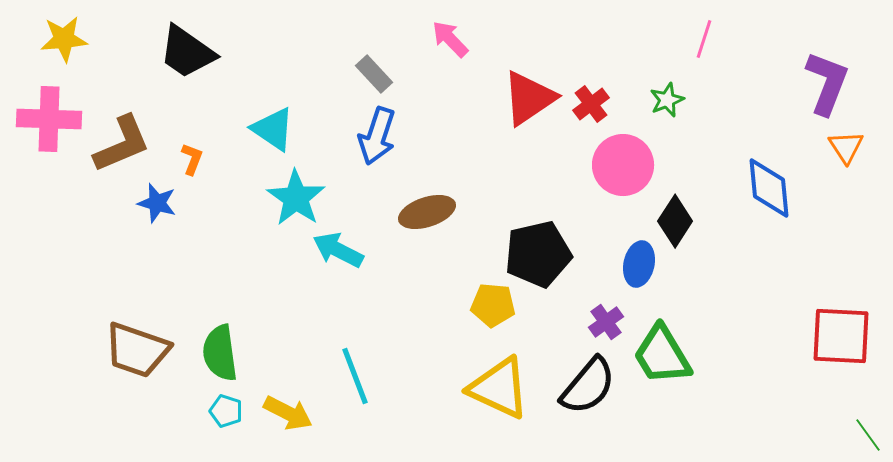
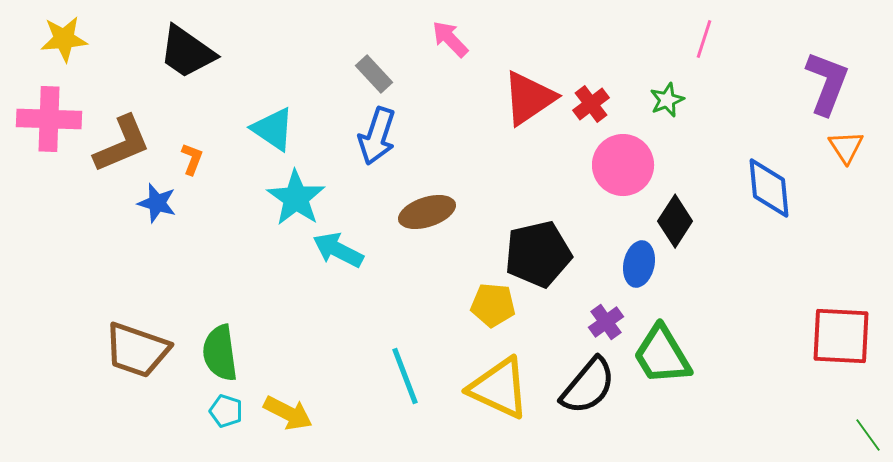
cyan line: moved 50 px right
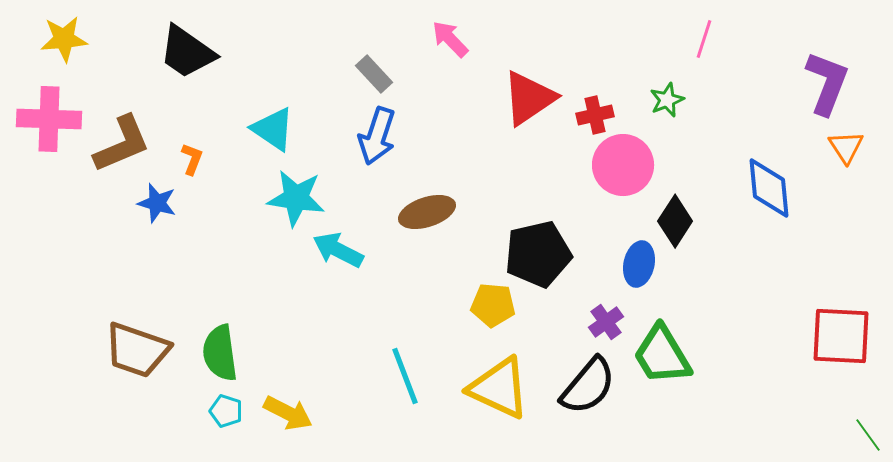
red cross: moved 4 px right, 11 px down; rotated 24 degrees clockwise
cyan star: rotated 26 degrees counterclockwise
